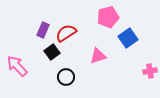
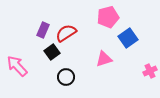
pink triangle: moved 6 px right, 3 px down
pink cross: rotated 16 degrees counterclockwise
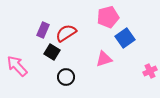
blue square: moved 3 px left
black square: rotated 21 degrees counterclockwise
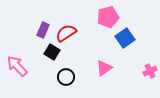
pink triangle: moved 9 px down; rotated 18 degrees counterclockwise
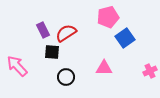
purple rectangle: rotated 49 degrees counterclockwise
black square: rotated 28 degrees counterclockwise
pink triangle: rotated 36 degrees clockwise
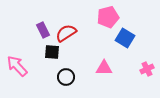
blue square: rotated 24 degrees counterclockwise
pink cross: moved 3 px left, 2 px up
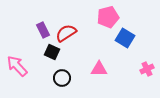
black square: rotated 21 degrees clockwise
pink triangle: moved 5 px left, 1 px down
black circle: moved 4 px left, 1 px down
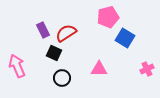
black square: moved 2 px right, 1 px down
pink arrow: rotated 20 degrees clockwise
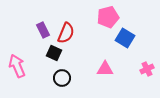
red semicircle: rotated 145 degrees clockwise
pink triangle: moved 6 px right
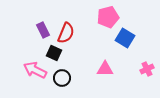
pink arrow: moved 18 px right, 4 px down; rotated 40 degrees counterclockwise
